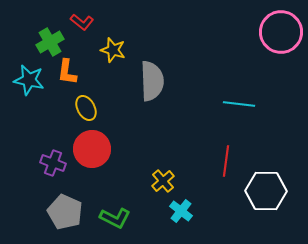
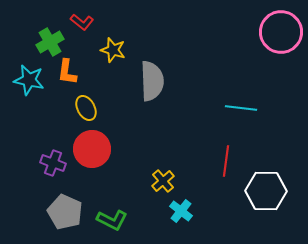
cyan line: moved 2 px right, 4 px down
green L-shape: moved 3 px left, 2 px down
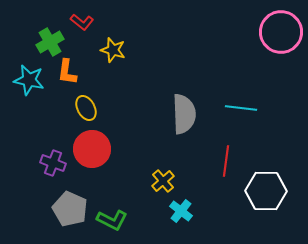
gray semicircle: moved 32 px right, 33 px down
gray pentagon: moved 5 px right, 3 px up
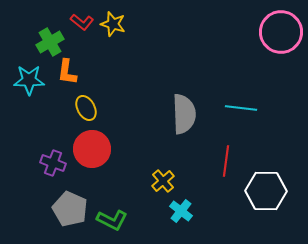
yellow star: moved 26 px up
cyan star: rotated 12 degrees counterclockwise
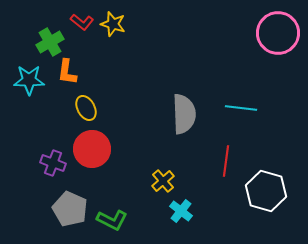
pink circle: moved 3 px left, 1 px down
white hexagon: rotated 15 degrees clockwise
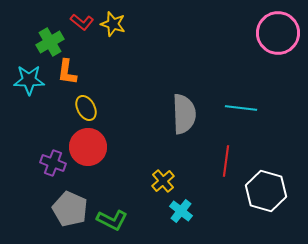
red circle: moved 4 px left, 2 px up
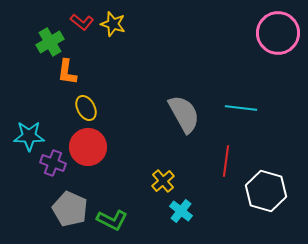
cyan star: moved 56 px down
gray semicircle: rotated 27 degrees counterclockwise
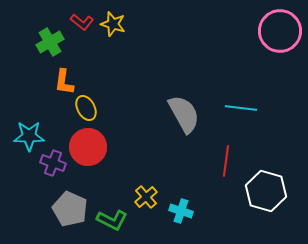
pink circle: moved 2 px right, 2 px up
orange L-shape: moved 3 px left, 10 px down
yellow cross: moved 17 px left, 16 px down
cyan cross: rotated 20 degrees counterclockwise
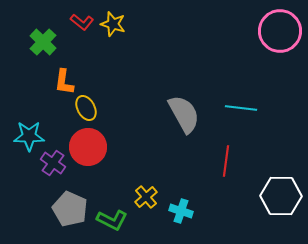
green cross: moved 7 px left; rotated 16 degrees counterclockwise
purple cross: rotated 15 degrees clockwise
white hexagon: moved 15 px right, 5 px down; rotated 15 degrees counterclockwise
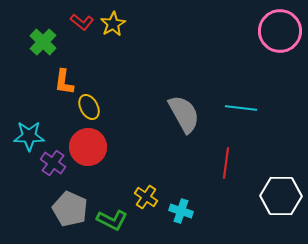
yellow star: rotated 25 degrees clockwise
yellow ellipse: moved 3 px right, 1 px up
red line: moved 2 px down
yellow cross: rotated 15 degrees counterclockwise
